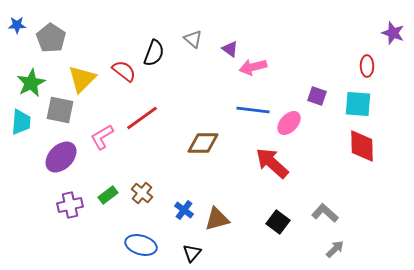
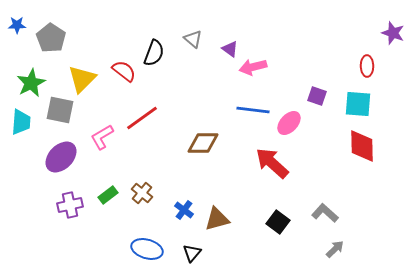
blue ellipse: moved 6 px right, 4 px down
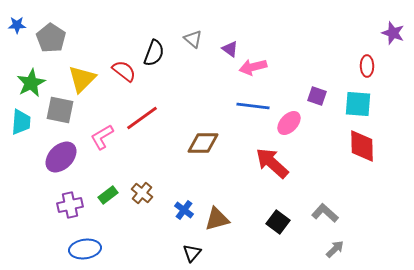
blue line: moved 4 px up
blue ellipse: moved 62 px left; rotated 24 degrees counterclockwise
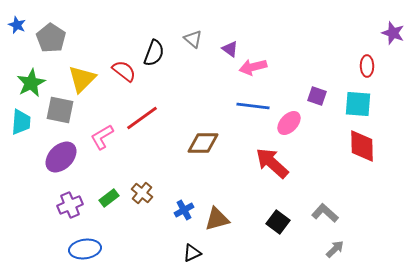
blue star: rotated 24 degrees clockwise
green rectangle: moved 1 px right, 3 px down
purple cross: rotated 10 degrees counterclockwise
blue cross: rotated 24 degrees clockwise
black triangle: rotated 24 degrees clockwise
